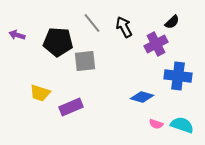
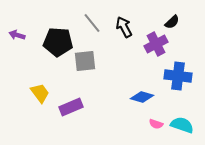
yellow trapezoid: rotated 145 degrees counterclockwise
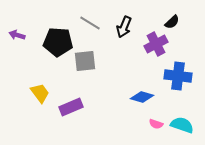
gray line: moved 2 px left; rotated 20 degrees counterclockwise
black arrow: rotated 130 degrees counterclockwise
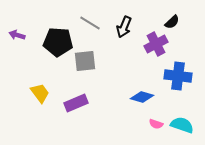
purple rectangle: moved 5 px right, 4 px up
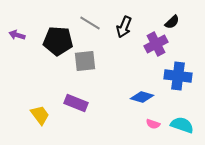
black pentagon: moved 1 px up
yellow trapezoid: moved 22 px down
purple rectangle: rotated 45 degrees clockwise
pink semicircle: moved 3 px left
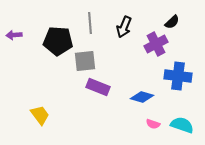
gray line: rotated 55 degrees clockwise
purple arrow: moved 3 px left; rotated 21 degrees counterclockwise
purple rectangle: moved 22 px right, 16 px up
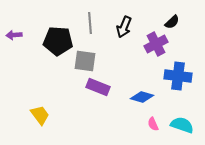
gray square: rotated 15 degrees clockwise
pink semicircle: rotated 48 degrees clockwise
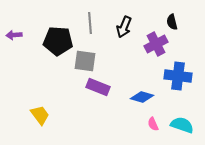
black semicircle: rotated 119 degrees clockwise
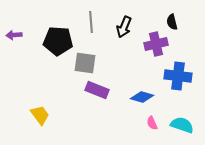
gray line: moved 1 px right, 1 px up
purple cross: rotated 15 degrees clockwise
gray square: moved 2 px down
purple rectangle: moved 1 px left, 3 px down
pink semicircle: moved 1 px left, 1 px up
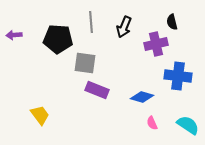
black pentagon: moved 2 px up
cyan semicircle: moved 6 px right; rotated 15 degrees clockwise
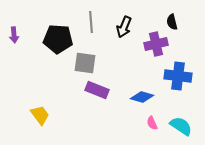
purple arrow: rotated 91 degrees counterclockwise
cyan semicircle: moved 7 px left, 1 px down
